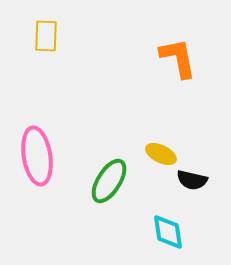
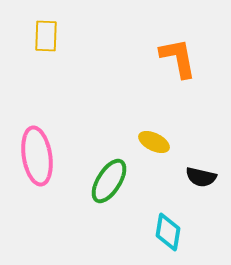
yellow ellipse: moved 7 px left, 12 px up
black semicircle: moved 9 px right, 3 px up
cyan diamond: rotated 18 degrees clockwise
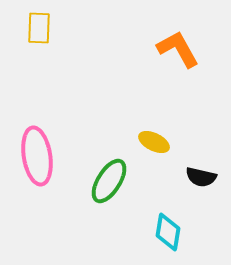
yellow rectangle: moved 7 px left, 8 px up
orange L-shape: moved 9 px up; rotated 18 degrees counterclockwise
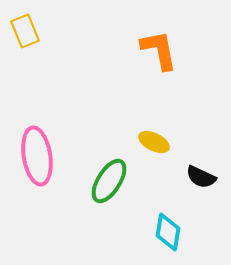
yellow rectangle: moved 14 px left, 3 px down; rotated 24 degrees counterclockwise
orange L-shape: moved 19 px left, 1 px down; rotated 18 degrees clockwise
black semicircle: rotated 12 degrees clockwise
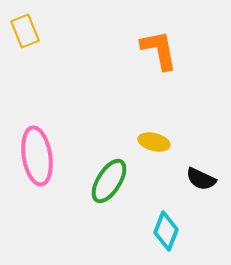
yellow ellipse: rotated 12 degrees counterclockwise
black semicircle: moved 2 px down
cyan diamond: moved 2 px left, 1 px up; rotated 12 degrees clockwise
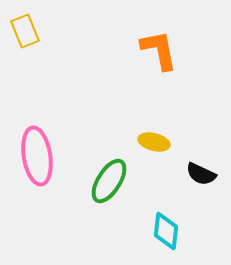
black semicircle: moved 5 px up
cyan diamond: rotated 15 degrees counterclockwise
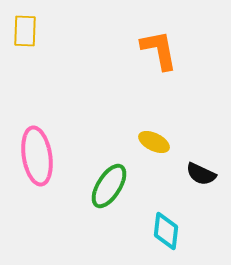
yellow rectangle: rotated 24 degrees clockwise
yellow ellipse: rotated 12 degrees clockwise
green ellipse: moved 5 px down
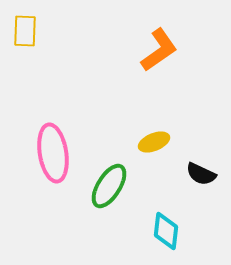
orange L-shape: rotated 66 degrees clockwise
yellow ellipse: rotated 48 degrees counterclockwise
pink ellipse: moved 16 px right, 3 px up
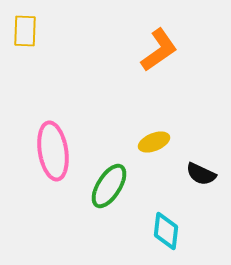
pink ellipse: moved 2 px up
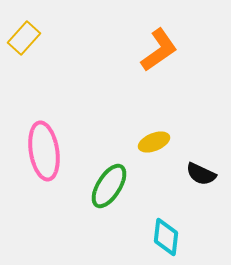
yellow rectangle: moved 1 px left, 7 px down; rotated 40 degrees clockwise
pink ellipse: moved 9 px left
cyan diamond: moved 6 px down
